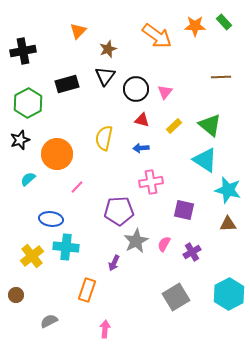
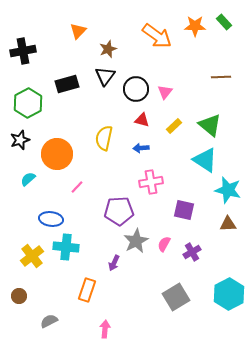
brown circle: moved 3 px right, 1 px down
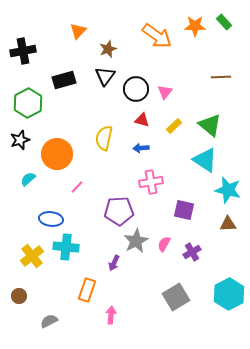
black rectangle: moved 3 px left, 4 px up
pink arrow: moved 6 px right, 14 px up
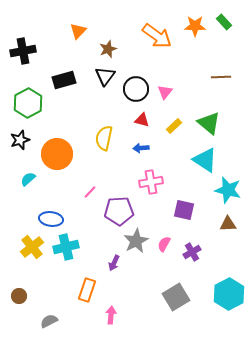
green triangle: moved 1 px left, 2 px up
pink line: moved 13 px right, 5 px down
cyan cross: rotated 20 degrees counterclockwise
yellow cross: moved 9 px up
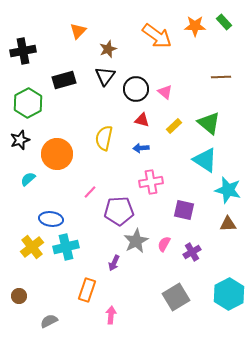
pink triangle: rotated 28 degrees counterclockwise
